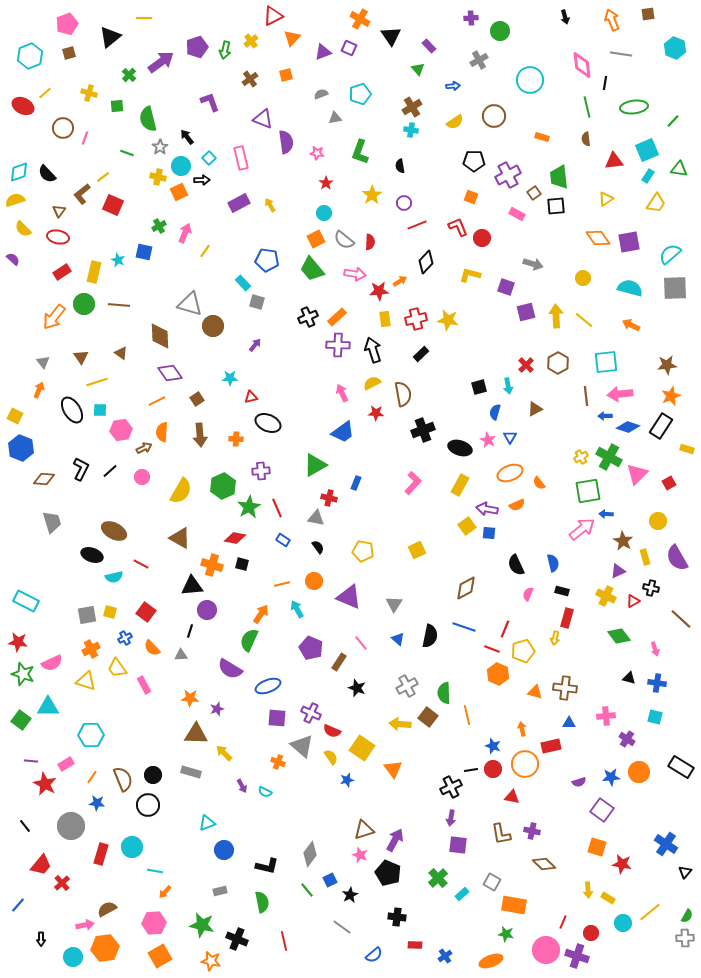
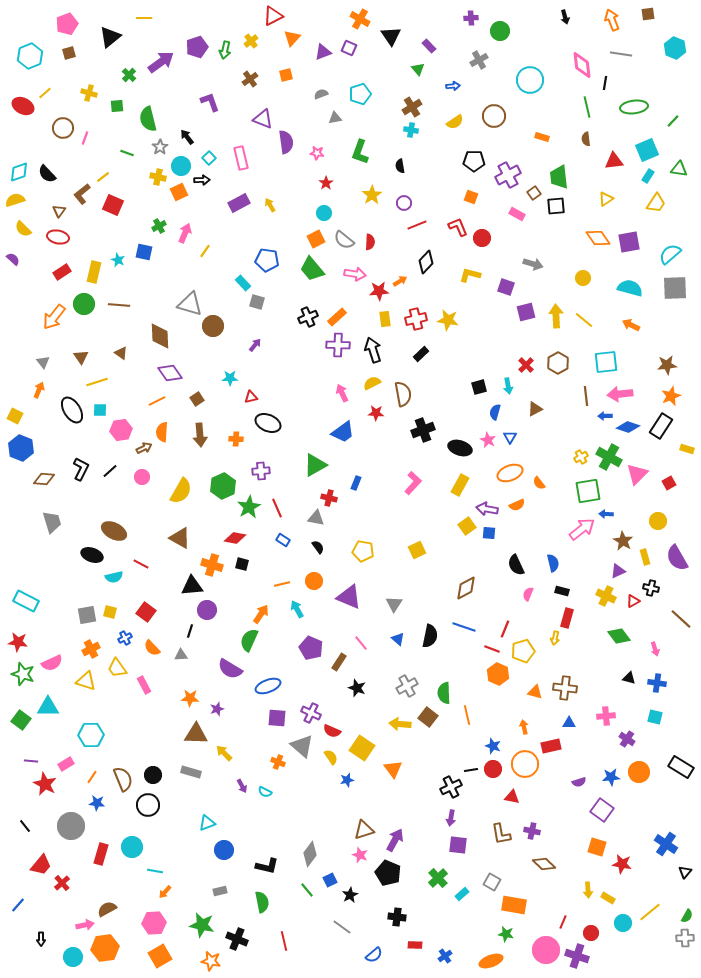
orange arrow at (522, 729): moved 2 px right, 2 px up
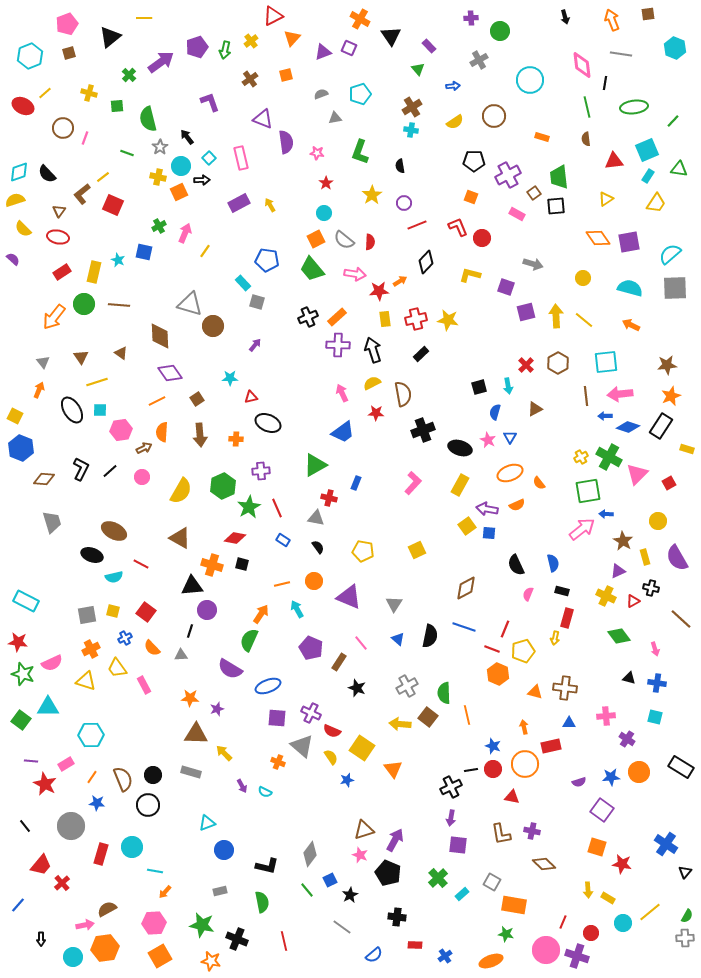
yellow square at (110, 612): moved 3 px right, 1 px up
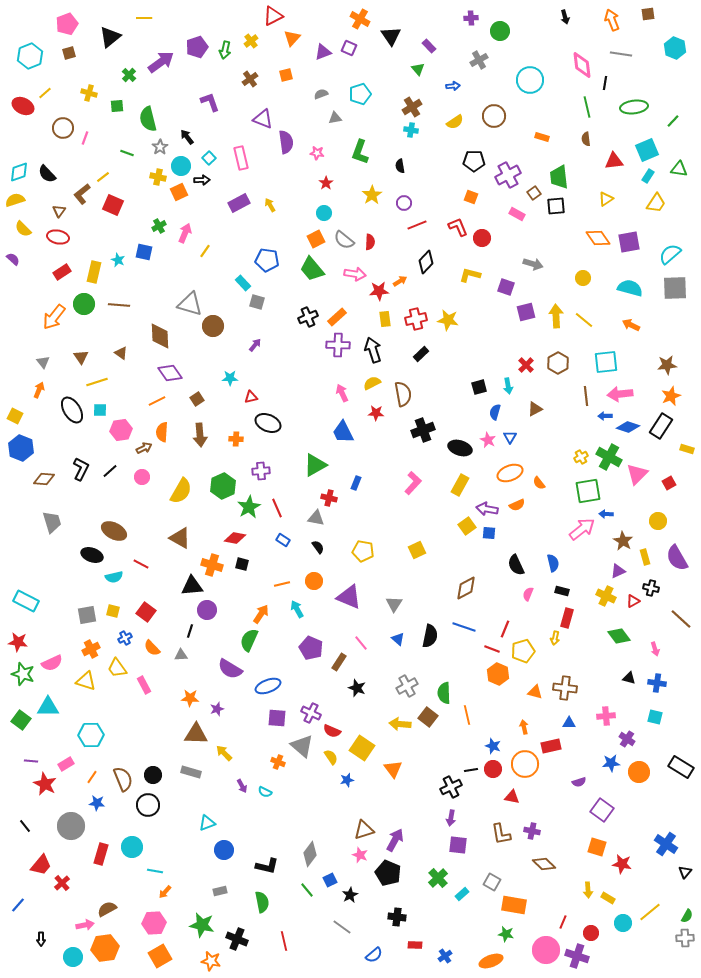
blue trapezoid at (343, 432): rotated 100 degrees clockwise
blue star at (611, 777): moved 14 px up
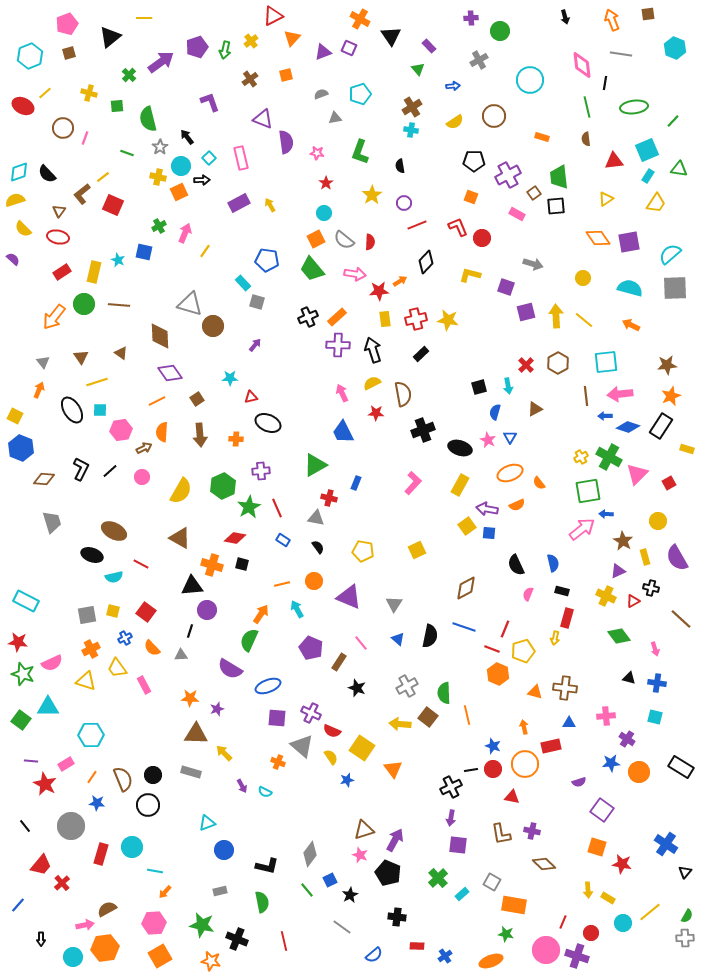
red rectangle at (415, 945): moved 2 px right, 1 px down
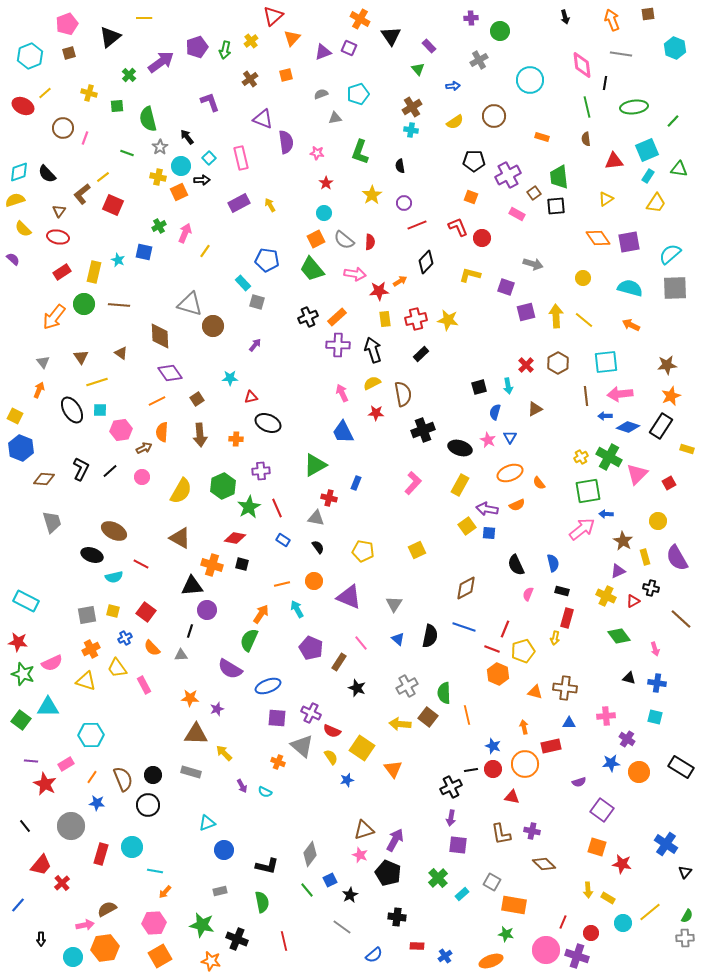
red triangle at (273, 16): rotated 15 degrees counterclockwise
cyan pentagon at (360, 94): moved 2 px left
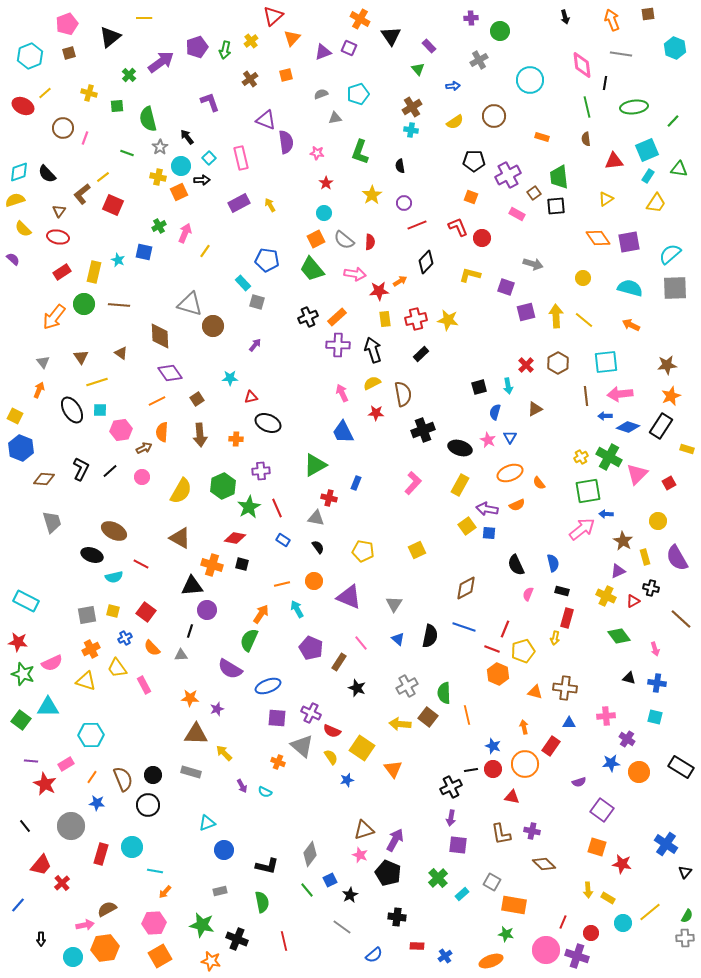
purple triangle at (263, 119): moved 3 px right, 1 px down
red rectangle at (551, 746): rotated 42 degrees counterclockwise
